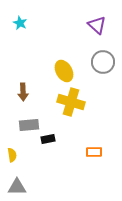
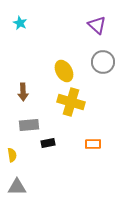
black rectangle: moved 4 px down
orange rectangle: moved 1 px left, 8 px up
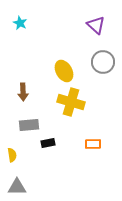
purple triangle: moved 1 px left
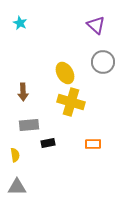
yellow ellipse: moved 1 px right, 2 px down
yellow semicircle: moved 3 px right
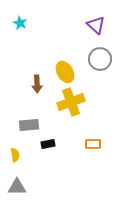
gray circle: moved 3 px left, 3 px up
yellow ellipse: moved 1 px up
brown arrow: moved 14 px right, 8 px up
yellow cross: rotated 36 degrees counterclockwise
black rectangle: moved 1 px down
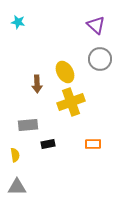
cyan star: moved 2 px left, 1 px up; rotated 16 degrees counterclockwise
gray rectangle: moved 1 px left
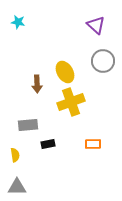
gray circle: moved 3 px right, 2 px down
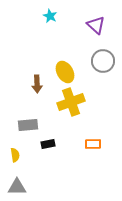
cyan star: moved 32 px right, 6 px up; rotated 16 degrees clockwise
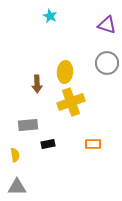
purple triangle: moved 11 px right; rotated 24 degrees counterclockwise
gray circle: moved 4 px right, 2 px down
yellow ellipse: rotated 35 degrees clockwise
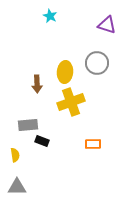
gray circle: moved 10 px left
black rectangle: moved 6 px left, 3 px up; rotated 32 degrees clockwise
